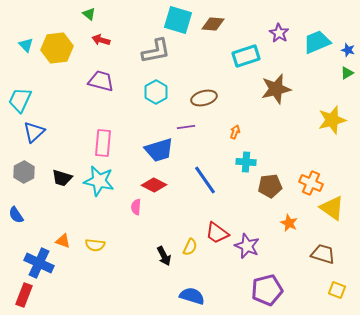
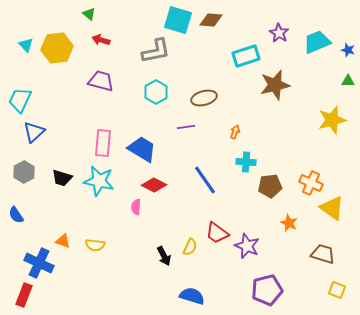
brown diamond at (213, 24): moved 2 px left, 4 px up
green triangle at (347, 73): moved 1 px right, 8 px down; rotated 32 degrees clockwise
brown star at (276, 89): moved 1 px left, 4 px up
blue trapezoid at (159, 150): moved 17 px left, 1 px up; rotated 132 degrees counterclockwise
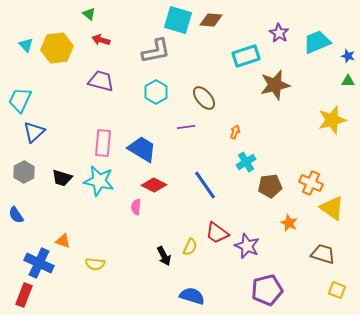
blue star at (348, 50): moved 6 px down
brown ellipse at (204, 98): rotated 65 degrees clockwise
cyan cross at (246, 162): rotated 36 degrees counterclockwise
blue line at (205, 180): moved 5 px down
yellow semicircle at (95, 245): moved 19 px down
